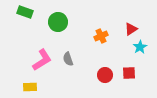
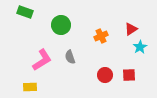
green circle: moved 3 px right, 3 px down
gray semicircle: moved 2 px right, 2 px up
red square: moved 2 px down
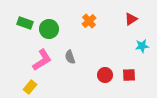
green rectangle: moved 11 px down
green circle: moved 12 px left, 4 px down
red triangle: moved 10 px up
orange cross: moved 12 px left, 15 px up; rotated 16 degrees counterclockwise
cyan star: moved 2 px right, 1 px up; rotated 24 degrees clockwise
yellow rectangle: rotated 48 degrees counterclockwise
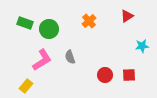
red triangle: moved 4 px left, 3 px up
yellow rectangle: moved 4 px left, 1 px up
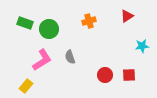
orange cross: rotated 24 degrees clockwise
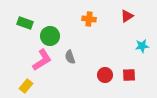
orange cross: moved 2 px up; rotated 24 degrees clockwise
green circle: moved 1 px right, 7 px down
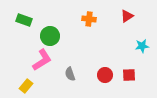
green rectangle: moved 1 px left, 3 px up
gray semicircle: moved 17 px down
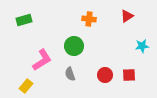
green rectangle: rotated 35 degrees counterclockwise
green circle: moved 24 px right, 10 px down
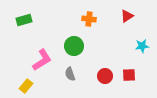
red circle: moved 1 px down
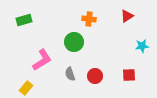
green circle: moved 4 px up
red circle: moved 10 px left
yellow rectangle: moved 2 px down
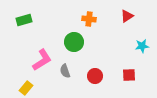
gray semicircle: moved 5 px left, 3 px up
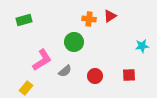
red triangle: moved 17 px left
gray semicircle: rotated 112 degrees counterclockwise
